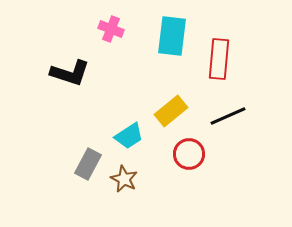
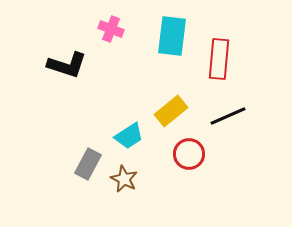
black L-shape: moved 3 px left, 8 px up
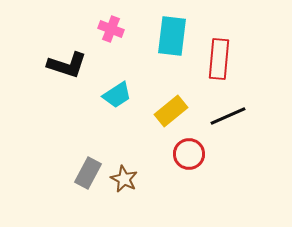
cyan trapezoid: moved 12 px left, 41 px up
gray rectangle: moved 9 px down
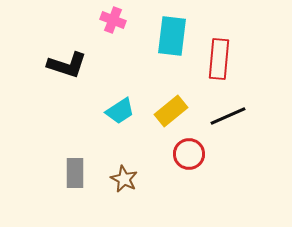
pink cross: moved 2 px right, 9 px up
cyan trapezoid: moved 3 px right, 16 px down
gray rectangle: moved 13 px left; rotated 28 degrees counterclockwise
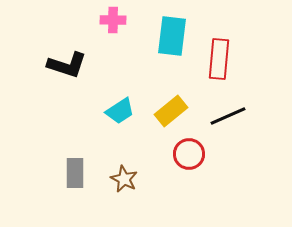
pink cross: rotated 20 degrees counterclockwise
